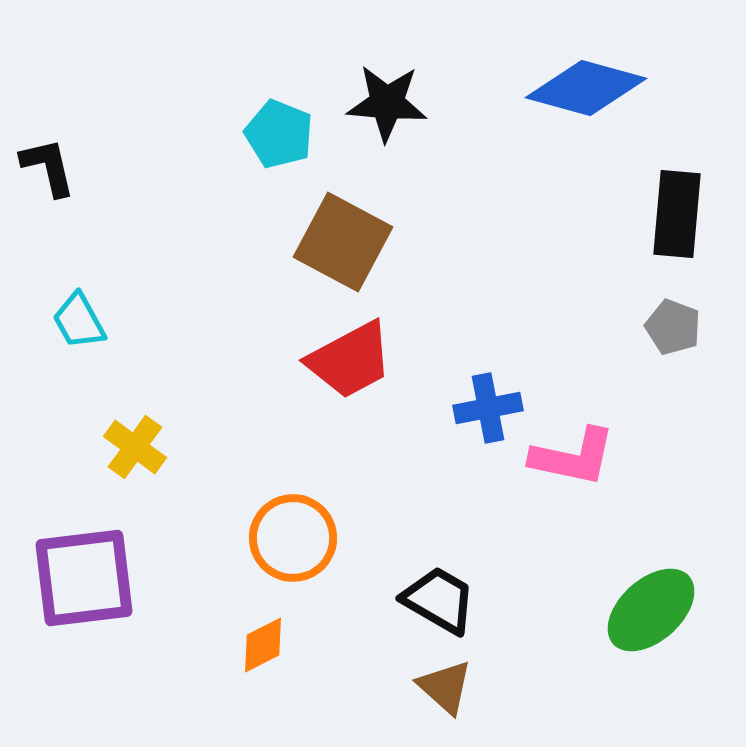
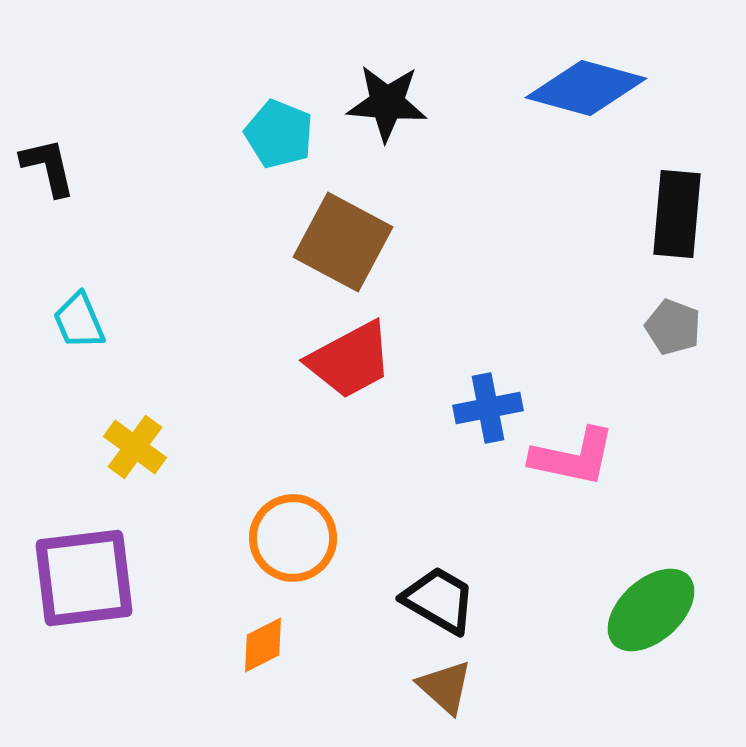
cyan trapezoid: rotated 6 degrees clockwise
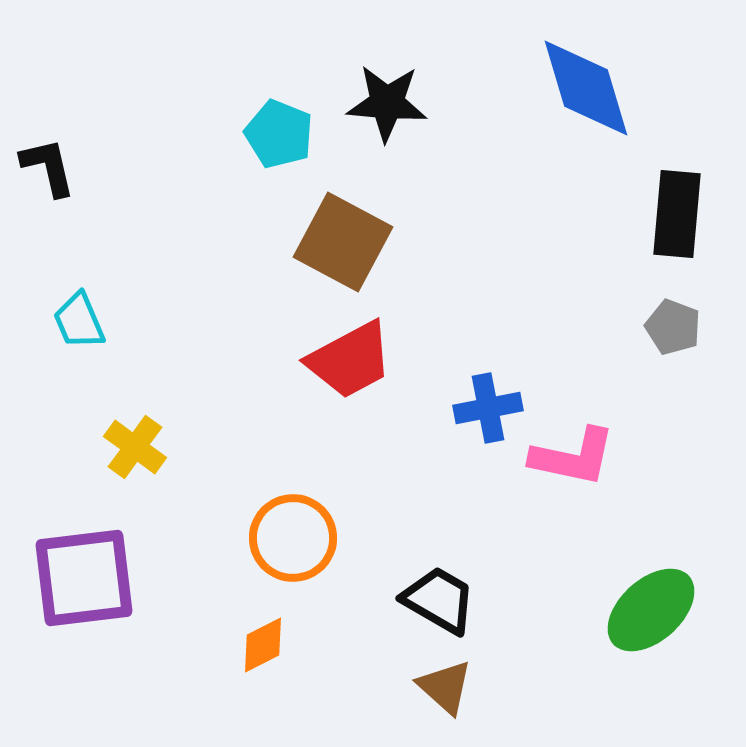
blue diamond: rotated 58 degrees clockwise
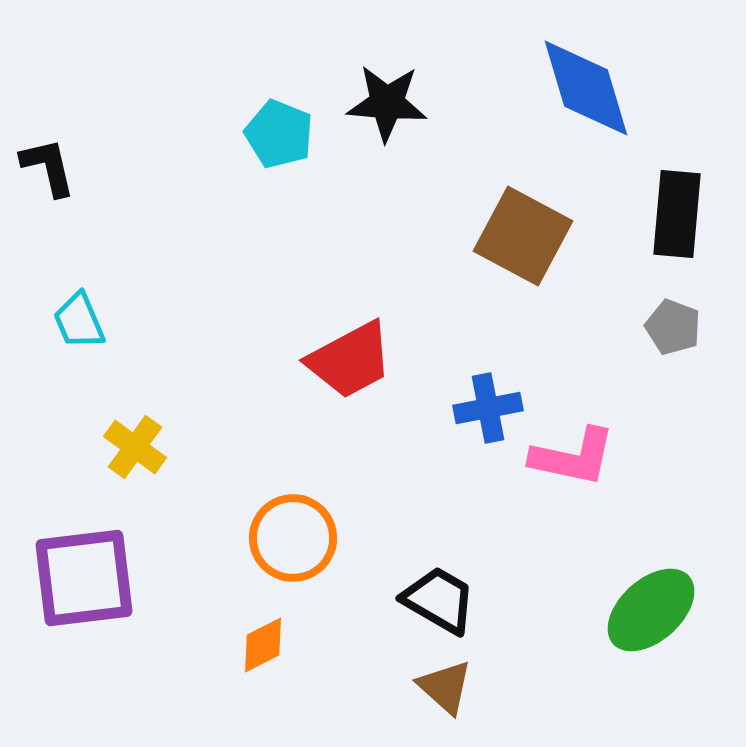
brown square: moved 180 px right, 6 px up
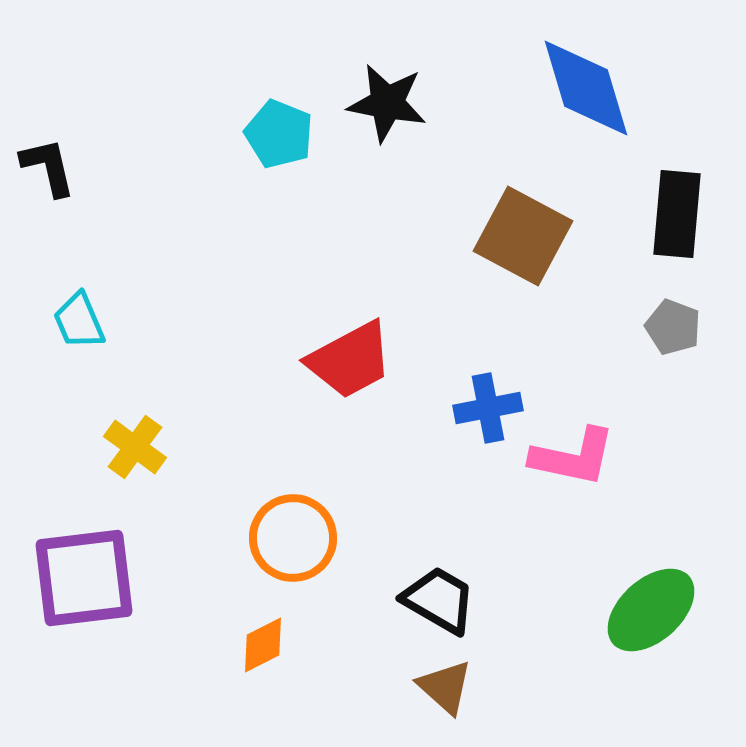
black star: rotated 6 degrees clockwise
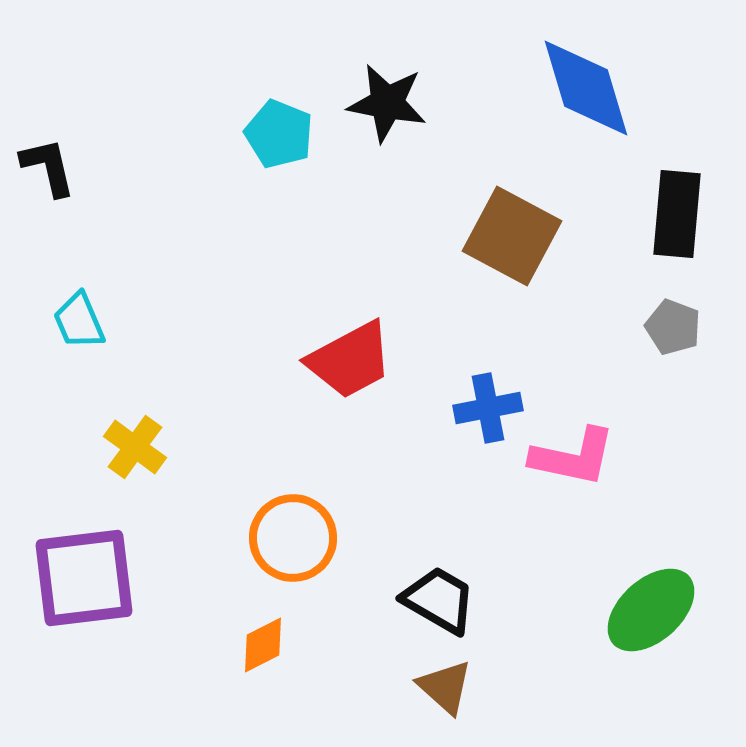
brown square: moved 11 px left
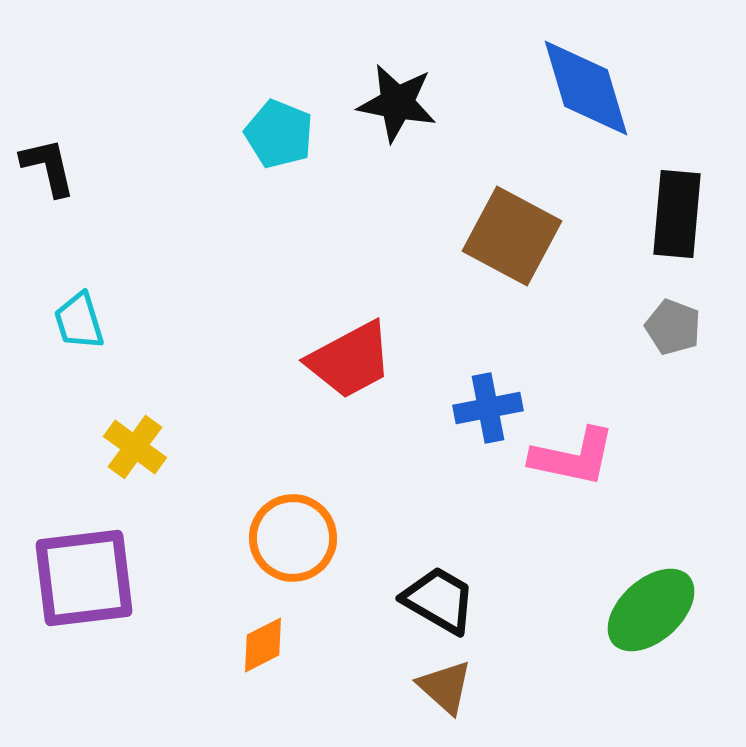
black star: moved 10 px right
cyan trapezoid: rotated 6 degrees clockwise
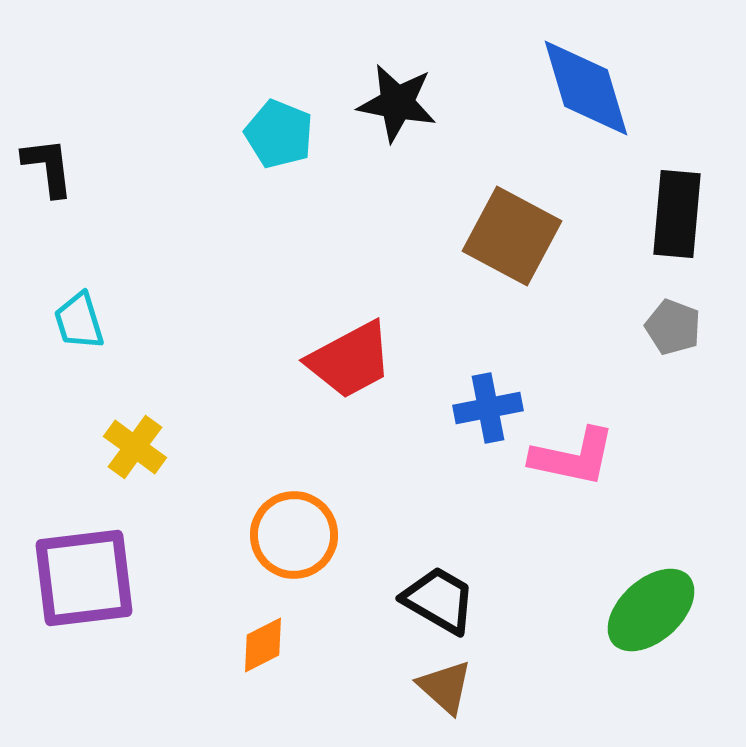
black L-shape: rotated 6 degrees clockwise
orange circle: moved 1 px right, 3 px up
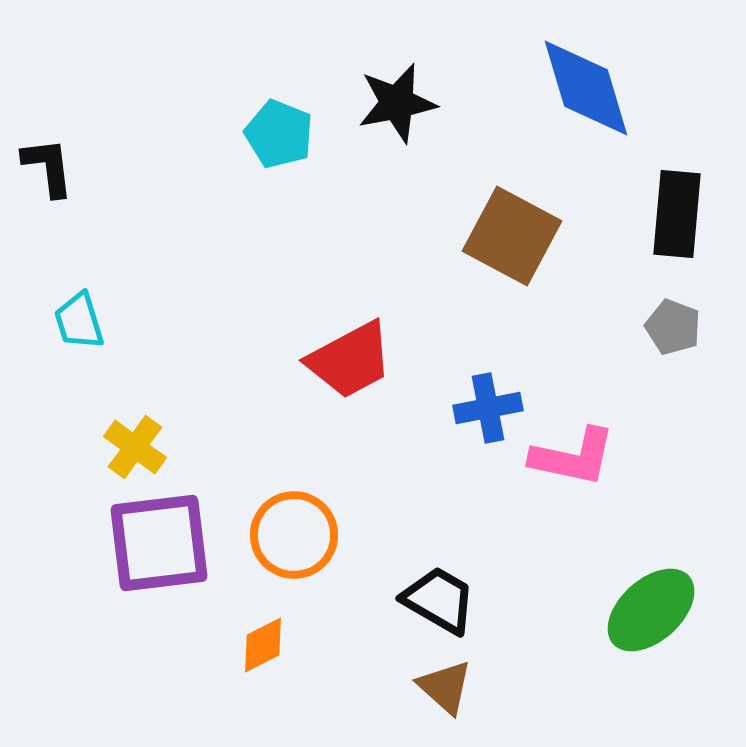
black star: rotated 22 degrees counterclockwise
purple square: moved 75 px right, 35 px up
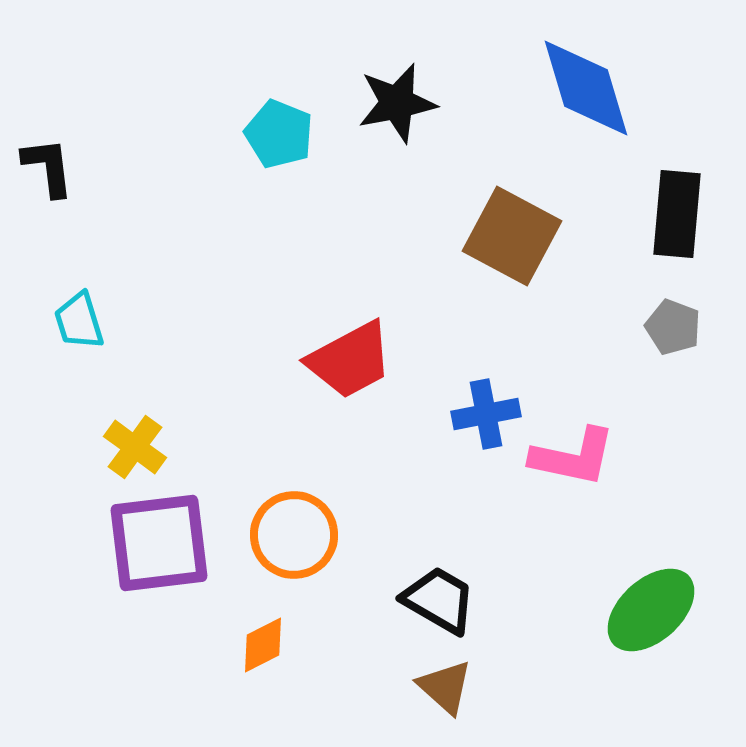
blue cross: moved 2 px left, 6 px down
